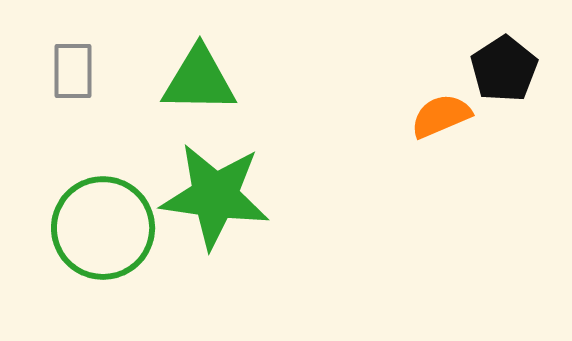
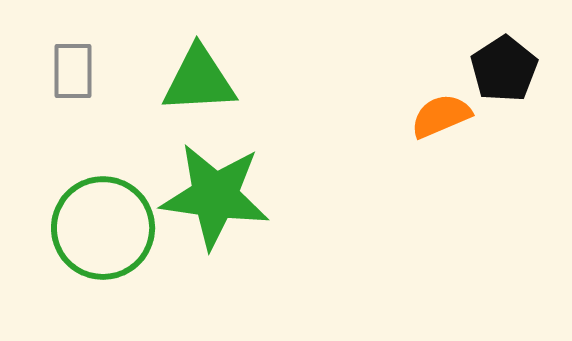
green triangle: rotated 4 degrees counterclockwise
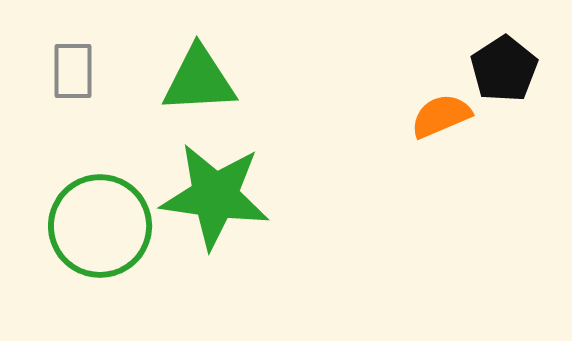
green circle: moved 3 px left, 2 px up
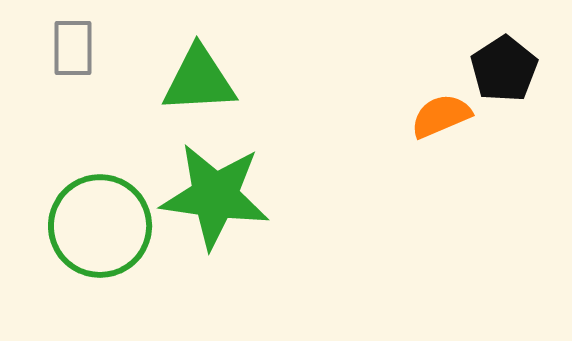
gray rectangle: moved 23 px up
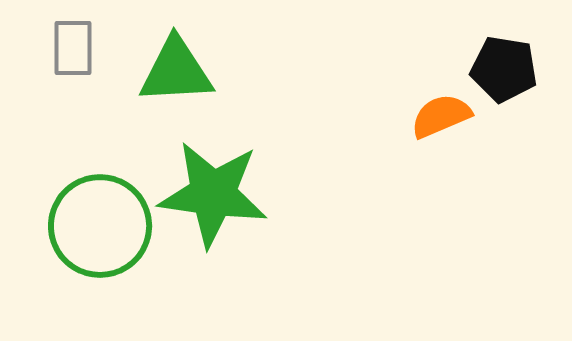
black pentagon: rotated 30 degrees counterclockwise
green triangle: moved 23 px left, 9 px up
green star: moved 2 px left, 2 px up
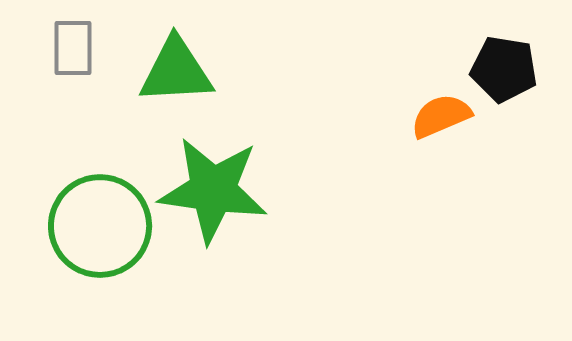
green star: moved 4 px up
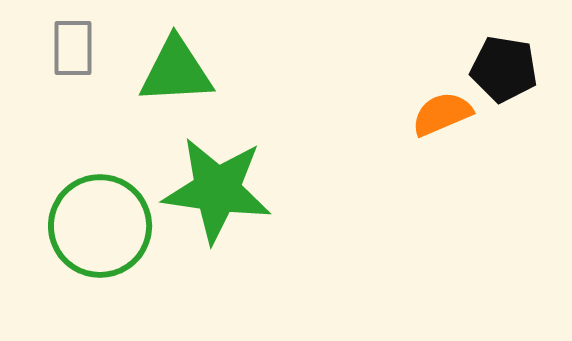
orange semicircle: moved 1 px right, 2 px up
green star: moved 4 px right
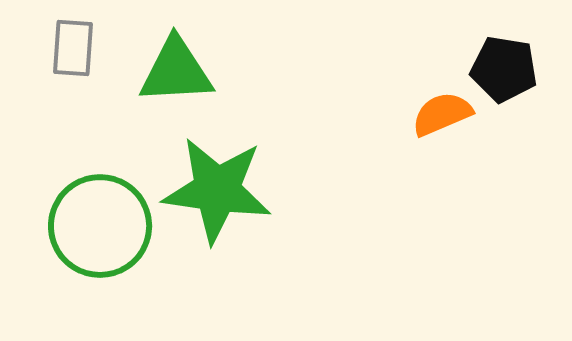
gray rectangle: rotated 4 degrees clockwise
